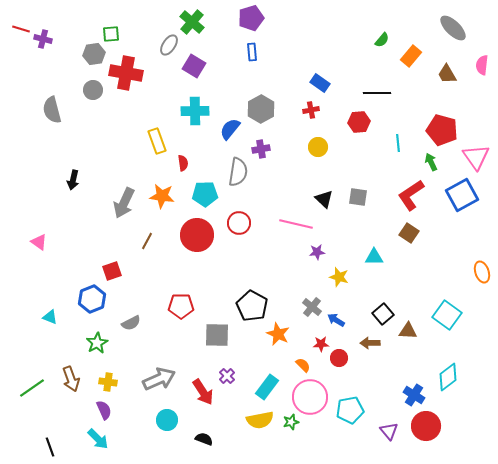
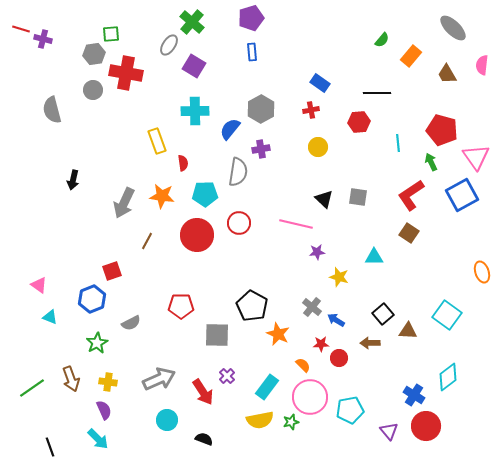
pink triangle at (39, 242): moved 43 px down
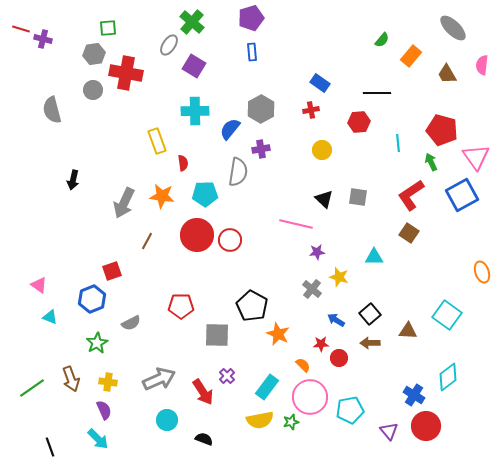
green square at (111, 34): moved 3 px left, 6 px up
yellow circle at (318, 147): moved 4 px right, 3 px down
red circle at (239, 223): moved 9 px left, 17 px down
gray cross at (312, 307): moved 18 px up
black square at (383, 314): moved 13 px left
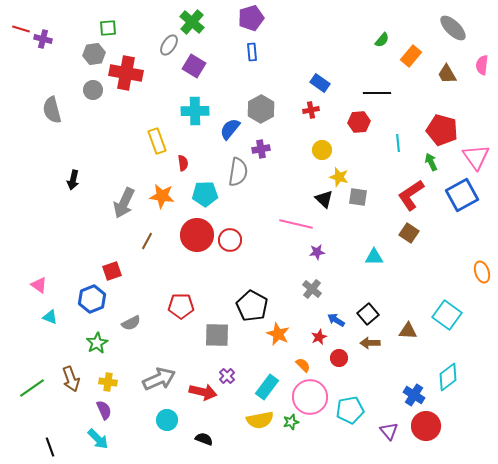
yellow star at (339, 277): moved 100 px up
black square at (370, 314): moved 2 px left
red star at (321, 344): moved 2 px left, 7 px up; rotated 21 degrees counterclockwise
red arrow at (203, 392): rotated 44 degrees counterclockwise
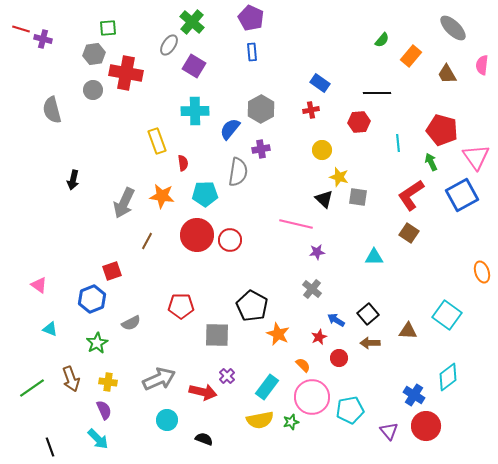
purple pentagon at (251, 18): rotated 30 degrees counterclockwise
cyan triangle at (50, 317): moved 12 px down
pink circle at (310, 397): moved 2 px right
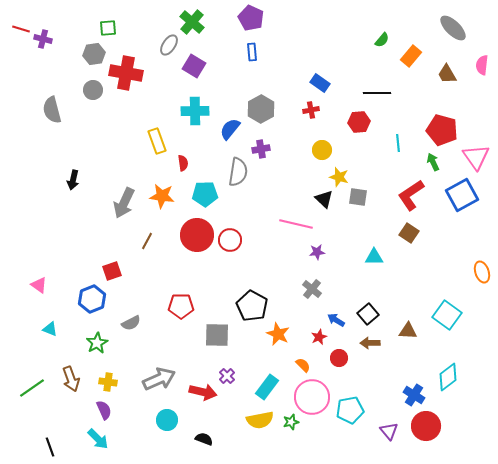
green arrow at (431, 162): moved 2 px right
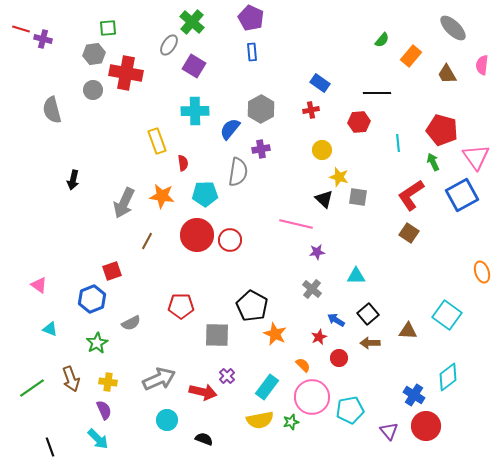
cyan triangle at (374, 257): moved 18 px left, 19 px down
orange star at (278, 334): moved 3 px left
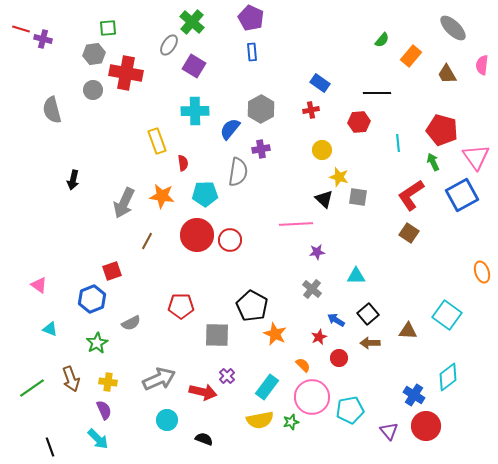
pink line at (296, 224): rotated 16 degrees counterclockwise
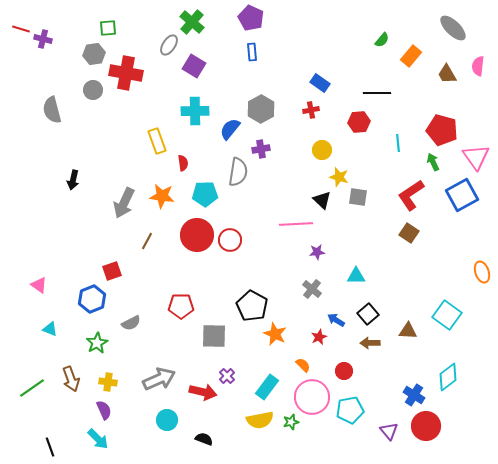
pink semicircle at (482, 65): moved 4 px left, 1 px down
black triangle at (324, 199): moved 2 px left, 1 px down
gray square at (217, 335): moved 3 px left, 1 px down
red circle at (339, 358): moved 5 px right, 13 px down
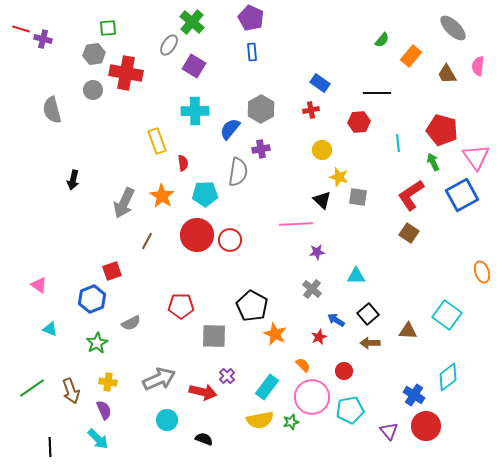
orange star at (162, 196): rotated 25 degrees clockwise
brown arrow at (71, 379): moved 12 px down
black line at (50, 447): rotated 18 degrees clockwise
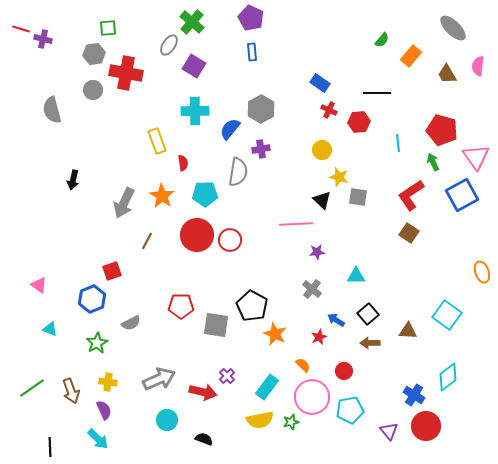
red cross at (311, 110): moved 18 px right; rotated 35 degrees clockwise
gray square at (214, 336): moved 2 px right, 11 px up; rotated 8 degrees clockwise
